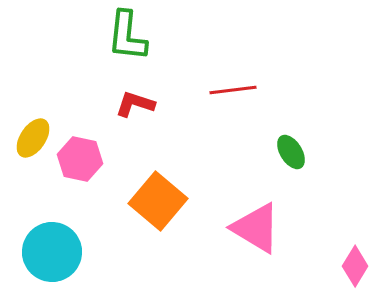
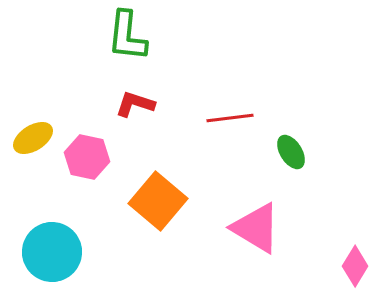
red line: moved 3 px left, 28 px down
yellow ellipse: rotated 24 degrees clockwise
pink hexagon: moved 7 px right, 2 px up
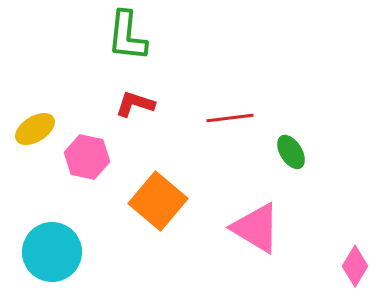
yellow ellipse: moved 2 px right, 9 px up
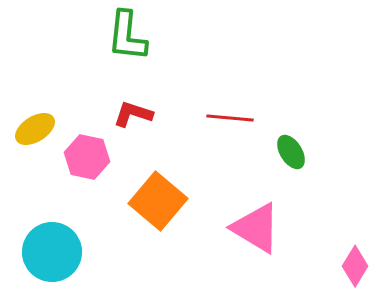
red L-shape: moved 2 px left, 10 px down
red line: rotated 12 degrees clockwise
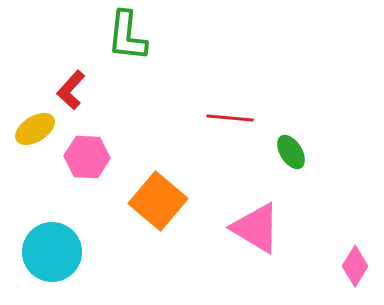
red L-shape: moved 62 px left, 24 px up; rotated 66 degrees counterclockwise
pink hexagon: rotated 9 degrees counterclockwise
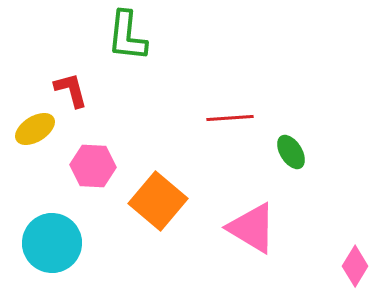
red L-shape: rotated 123 degrees clockwise
red line: rotated 9 degrees counterclockwise
pink hexagon: moved 6 px right, 9 px down
pink triangle: moved 4 px left
cyan circle: moved 9 px up
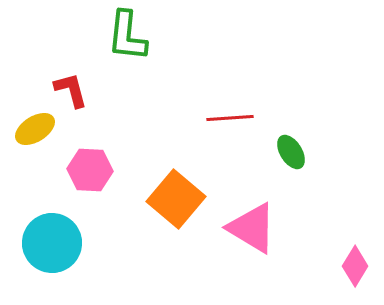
pink hexagon: moved 3 px left, 4 px down
orange square: moved 18 px right, 2 px up
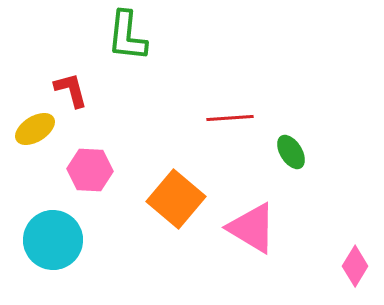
cyan circle: moved 1 px right, 3 px up
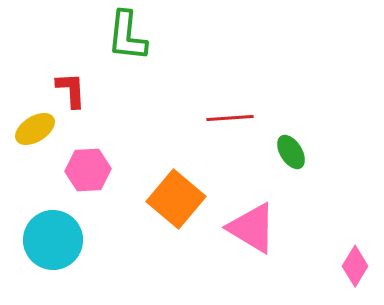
red L-shape: rotated 12 degrees clockwise
pink hexagon: moved 2 px left; rotated 6 degrees counterclockwise
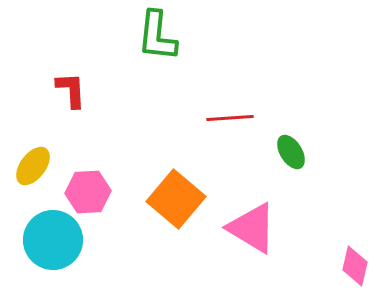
green L-shape: moved 30 px right
yellow ellipse: moved 2 px left, 37 px down; rotated 21 degrees counterclockwise
pink hexagon: moved 22 px down
pink diamond: rotated 18 degrees counterclockwise
